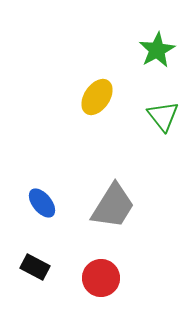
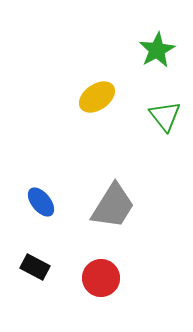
yellow ellipse: rotated 21 degrees clockwise
green triangle: moved 2 px right
blue ellipse: moved 1 px left, 1 px up
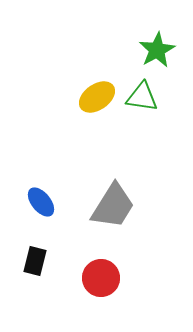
green triangle: moved 23 px left, 19 px up; rotated 44 degrees counterclockwise
black rectangle: moved 6 px up; rotated 76 degrees clockwise
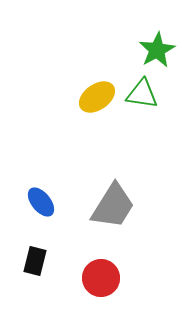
green triangle: moved 3 px up
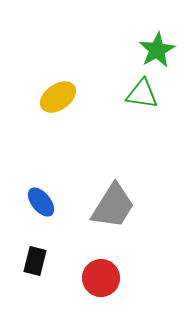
yellow ellipse: moved 39 px left
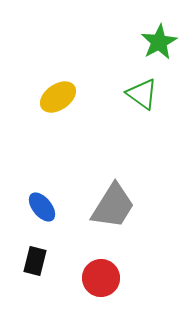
green star: moved 2 px right, 8 px up
green triangle: rotated 28 degrees clockwise
blue ellipse: moved 1 px right, 5 px down
